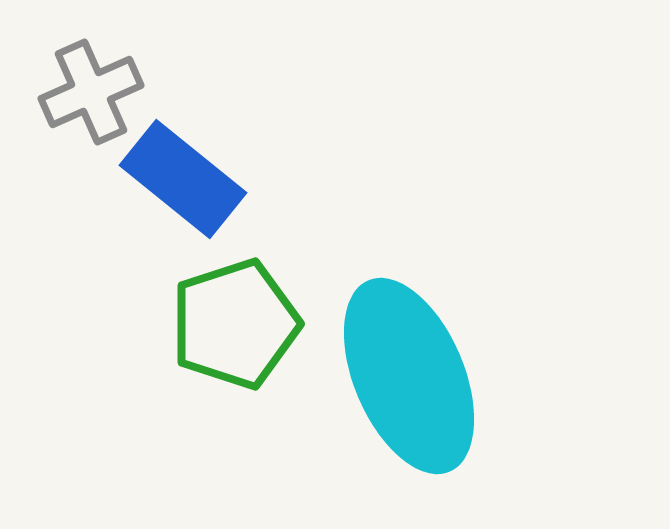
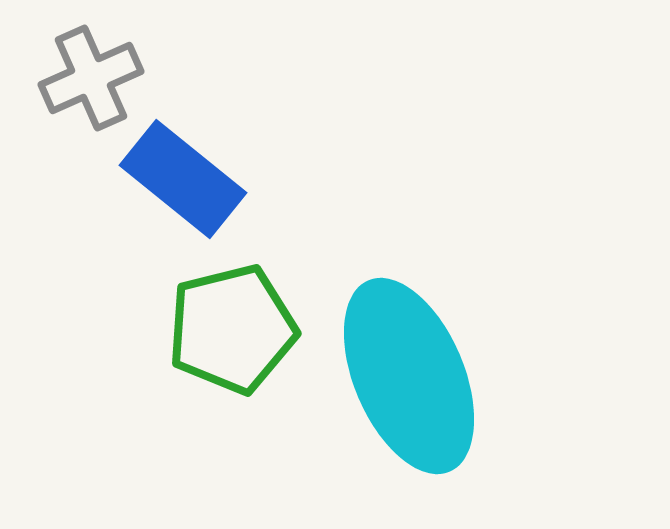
gray cross: moved 14 px up
green pentagon: moved 3 px left, 5 px down; rotated 4 degrees clockwise
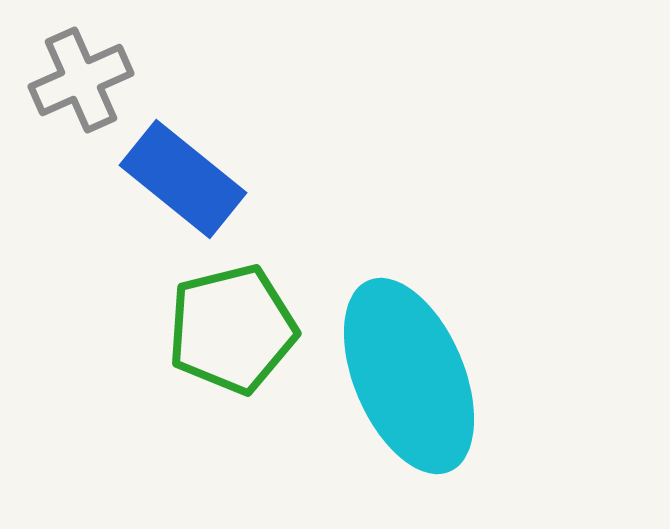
gray cross: moved 10 px left, 2 px down
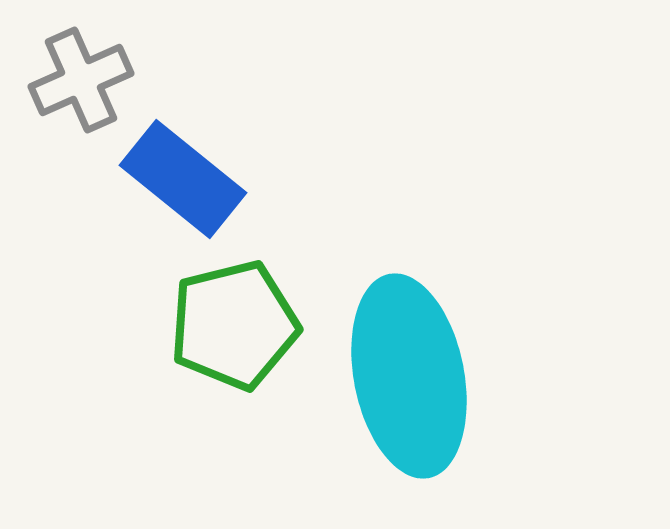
green pentagon: moved 2 px right, 4 px up
cyan ellipse: rotated 12 degrees clockwise
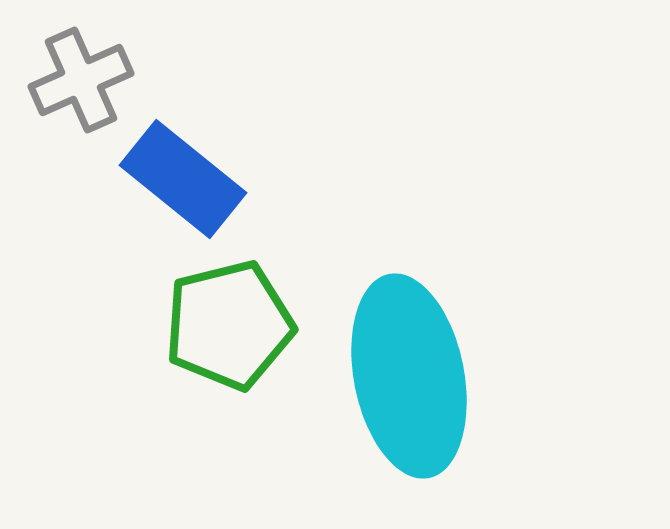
green pentagon: moved 5 px left
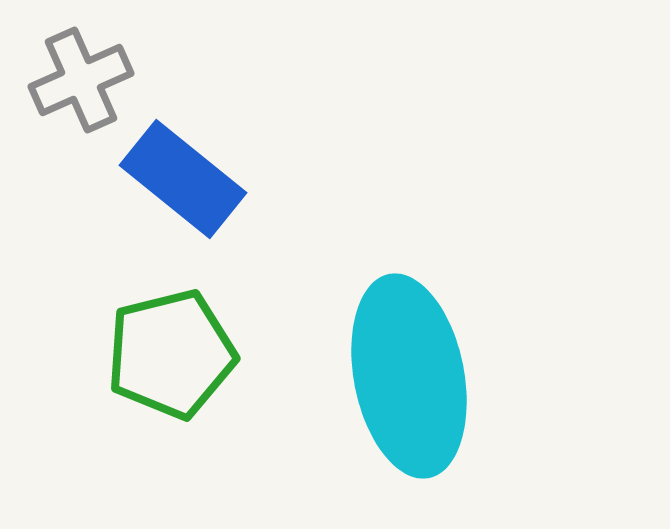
green pentagon: moved 58 px left, 29 px down
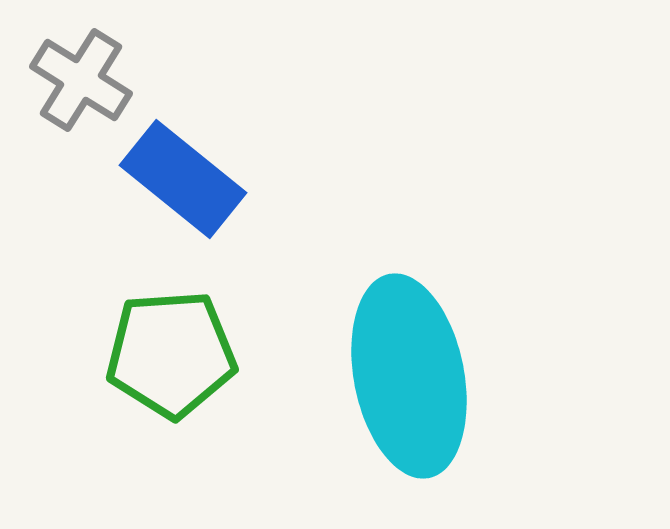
gray cross: rotated 34 degrees counterclockwise
green pentagon: rotated 10 degrees clockwise
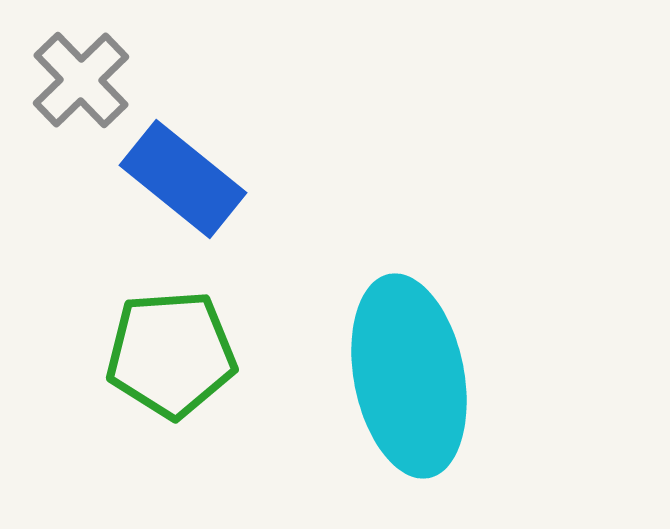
gray cross: rotated 14 degrees clockwise
